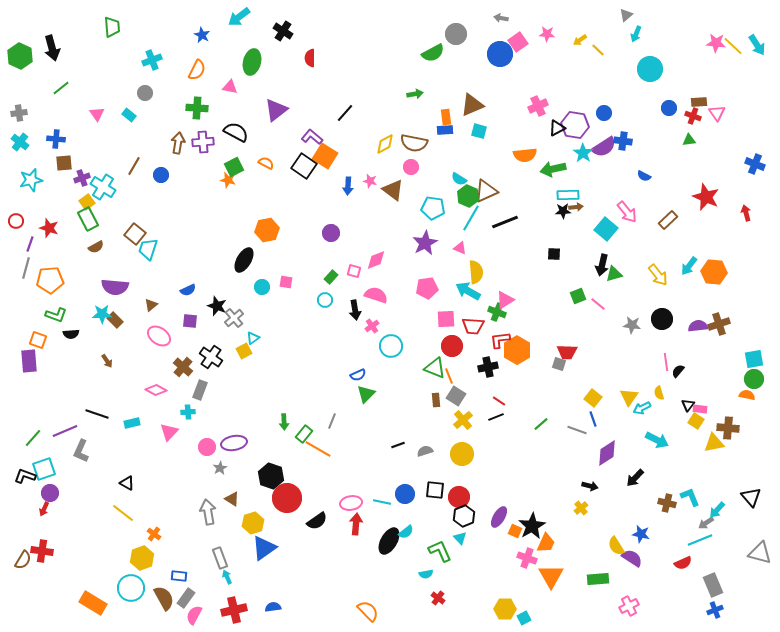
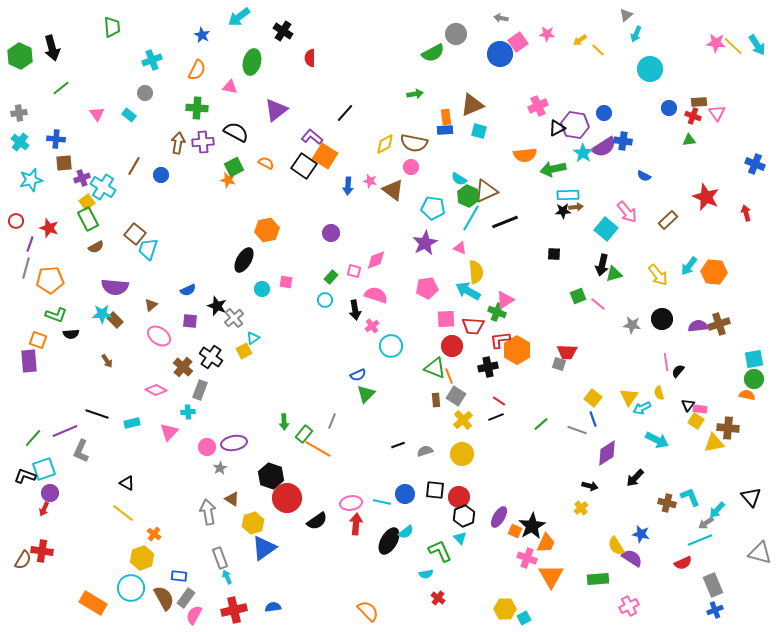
cyan circle at (262, 287): moved 2 px down
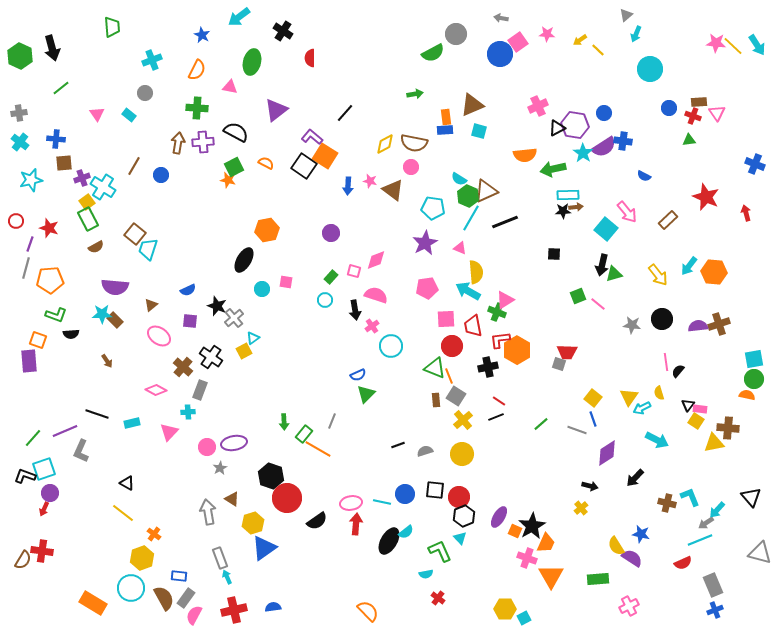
red trapezoid at (473, 326): rotated 75 degrees clockwise
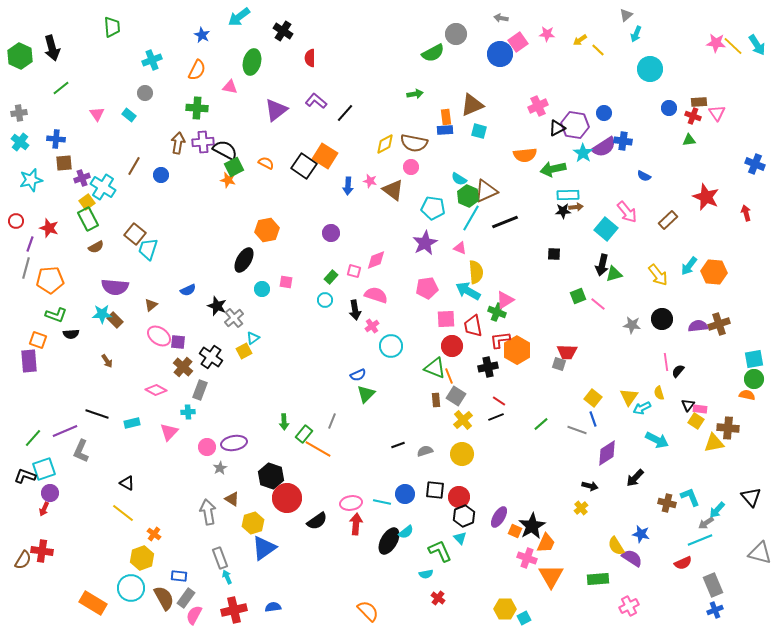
black semicircle at (236, 132): moved 11 px left, 18 px down
purple L-shape at (312, 137): moved 4 px right, 36 px up
purple square at (190, 321): moved 12 px left, 21 px down
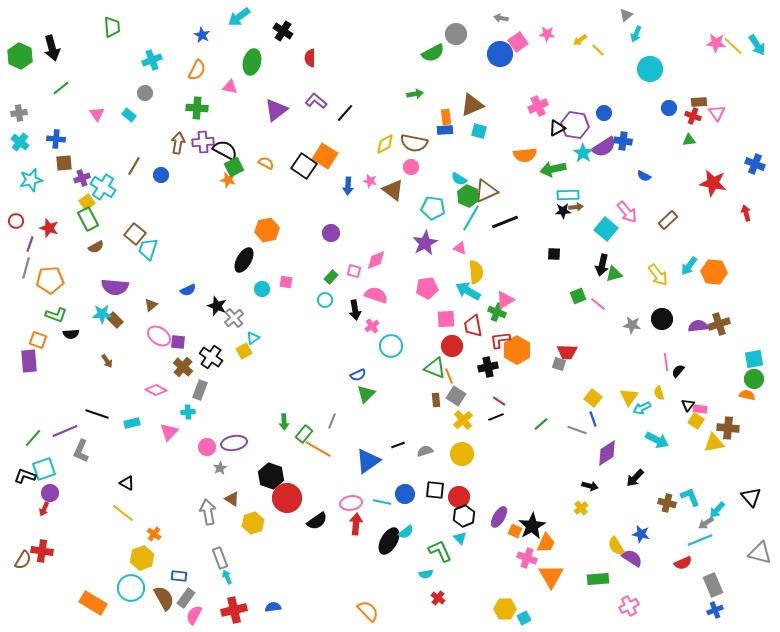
red star at (706, 197): moved 7 px right, 14 px up; rotated 12 degrees counterclockwise
blue triangle at (264, 548): moved 104 px right, 87 px up
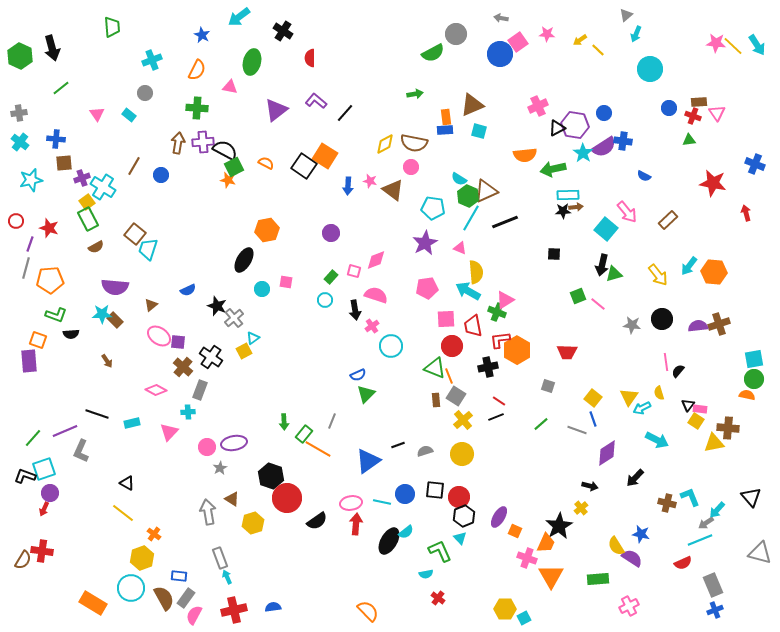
gray square at (559, 364): moved 11 px left, 22 px down
black star at (532, 526): moved 27 px right
